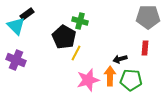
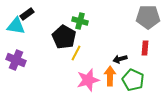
cyan triangle: rotated 36 degrees counterclockwise
green pentagon: moved 2 px right; rotated 20 degrees clockwise
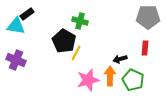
black pentagon: moved 4 px down
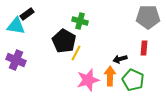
red rectangle: moved 1 px left
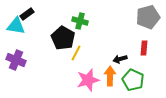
gray pentagon: rotated 15 degrees counterclockwise
black pentagon: moved 1 px left, 3 px up
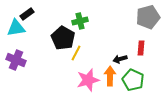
green cross: rotated 28 degrees counterclockwise
cyan triangle: moved 2 px down; rotated 18 degrees counterclockwise
red rectangle: moved 3 px left
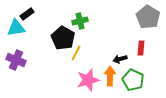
gray pentagon: rotated 25 degrees counterclockwise
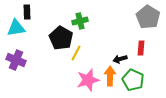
black rectangle: moved 2 px up; rotated 56 degrees counterclockwise
black pentagon: moved 2 px left
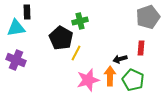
gray pentagon: rotated 20 degrees clockwise
